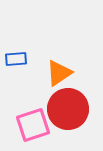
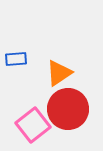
pink square: rotated 20 degrees counterclockwise
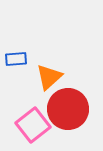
orange triangle: moved 10 px left, 4 px down; rotated 8 degrees counterclockwise
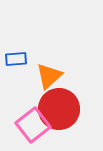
orange triangle: moved 1 px up
red circle: moved 9 px left
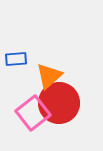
red circle: moved 6 px up
pink square: moved 12 px up
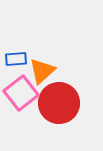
orange triangle: moved 7 px left, 5 px up
pink square: moved 12 px left, 20 px up
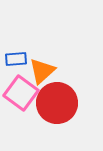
pink square: rotated 16 degrees counterclockwise
red circle: moved 2 px left
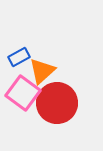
blue rectangle: moved 3 px right, 2 px up; rotated 25 degrees counterclockwise
pink square: moved 2 px right
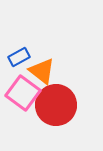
orange triangle: rotated 40 degrees counterclockwise
red circle: moved 1 px left, 2 px down
